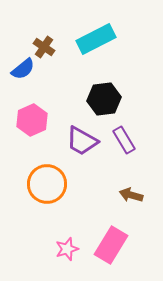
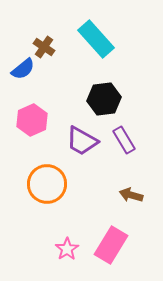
cyan rectangle: rotated 75 degrees clockwise
pink star: rotated 15 degrees counterclockwise
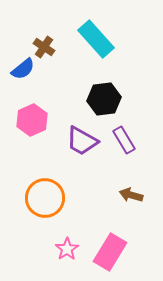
orange circle: moved 2 px left, 14 px down
pink rectangle: moved 1 px left, 7 px down
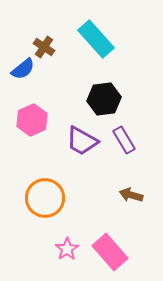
pink rectangle: rotated 72 degrees counterclockwise
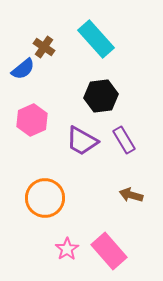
black hexagon: moved 3 px left, 3 px up
pink rectangle: moved 1 px left, 1 px up
